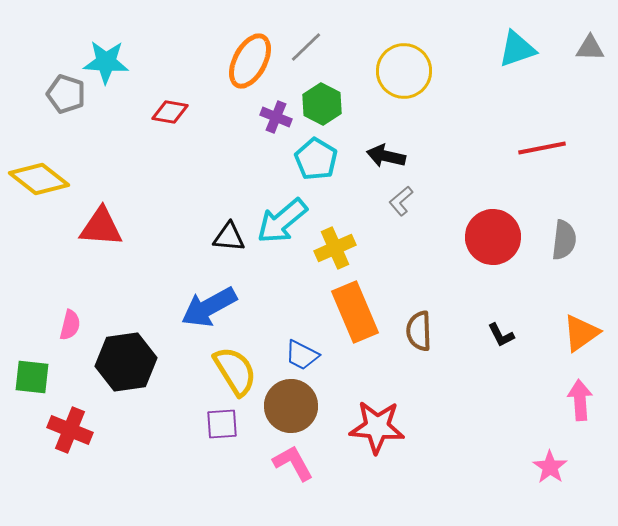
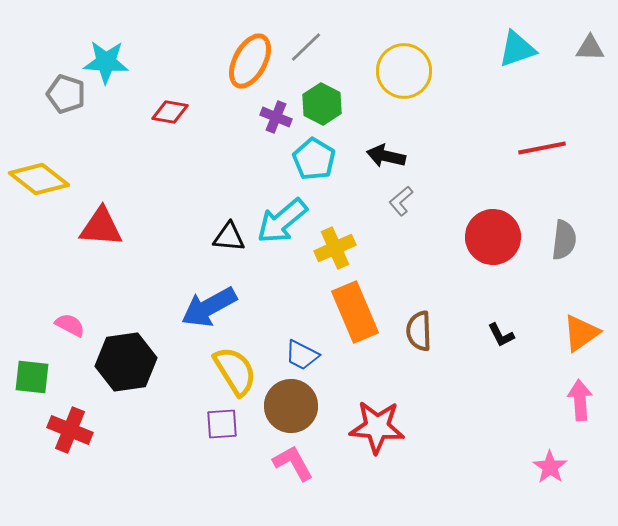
cyan pentagon: moved 2 px left
pink semicircle: rotated 76 degrees counterclockwise
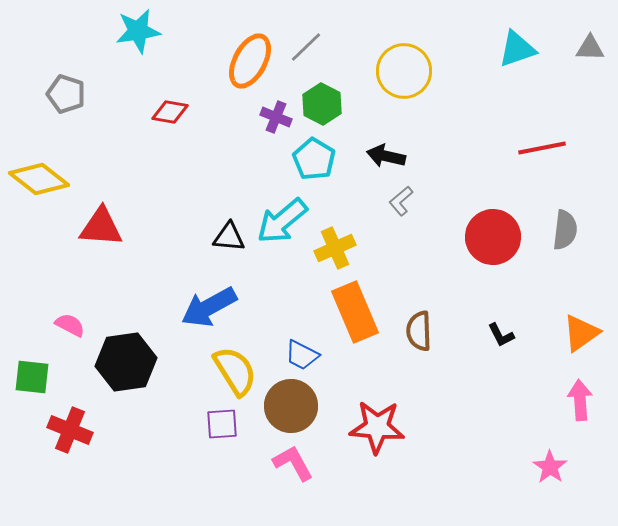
cyan star: moved 32 px right, 31 px up; rotated 12 degrees counterclockwise
gray semicircle: moved 1 px right, 10 px up
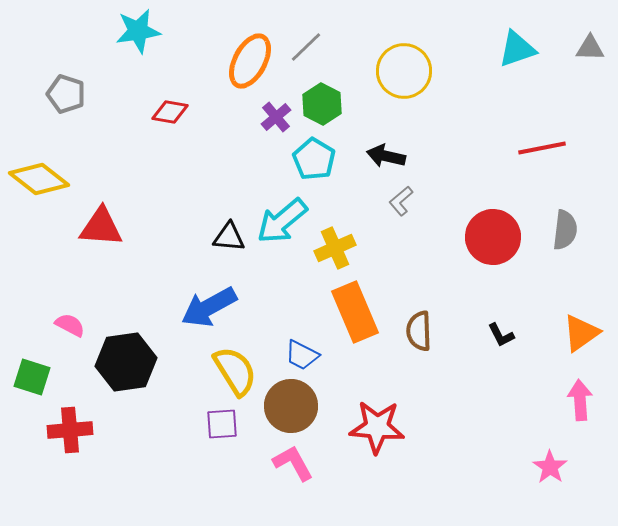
purple cross: rotated 28 degrees clockwise
green square: rotated 12 degrees clockwise
red cross: rotated 27 degrees counterclockwise
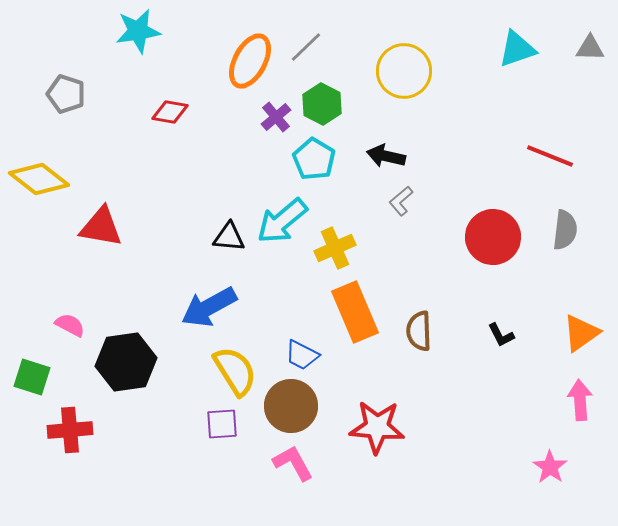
red line: moved 8 px right, 8 px down; rotated 33 degrees clockwise
red triangle: rotated 6 degrees clockwise
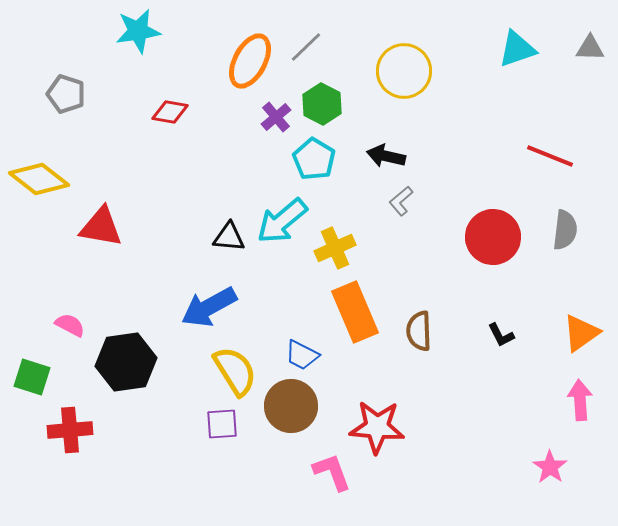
pink L-shape: moved 39 px right, 9 px down; rotated 9 degrees clockwise
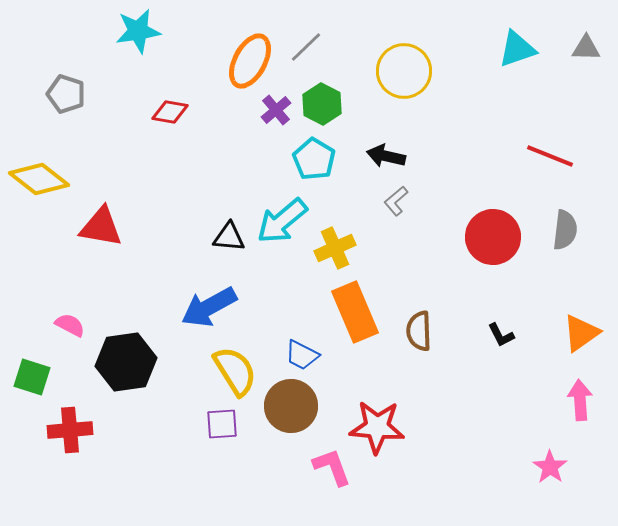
gray triangle: moved 4 px left
purple cross: moved 7 px up
gray L-shape: moved 5 px left
pink L-shape: moved 5 px up
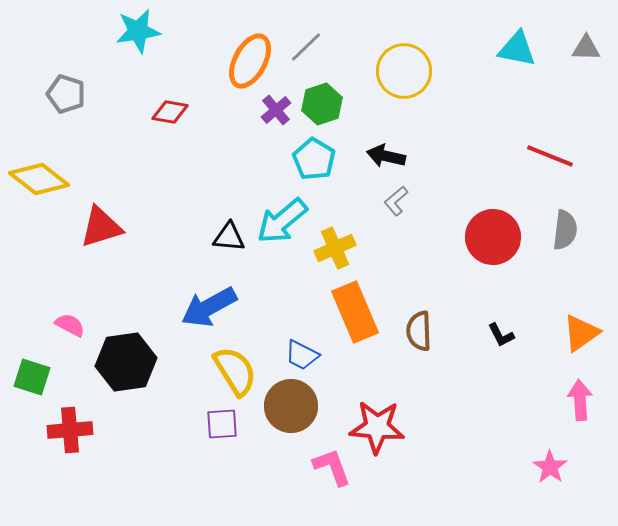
cyan triangle: rotated 30 degrees clockwise
green hexagon: rotated 15 degrees clockwise
red triangle: rotated 27 degrees counterclockwise
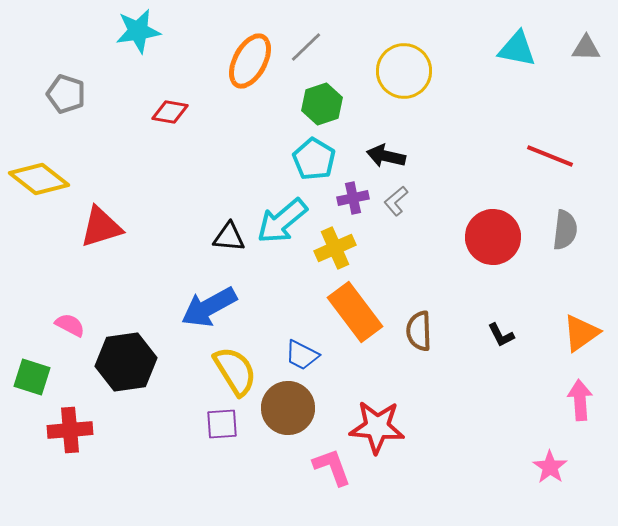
purple cross: moved 77 px right, 88 px down; rotated 28 degrees clockwise
orange rectangle: rotated 14 degrees counterclockwise
brown circle: moved 3 px left, 2 px down
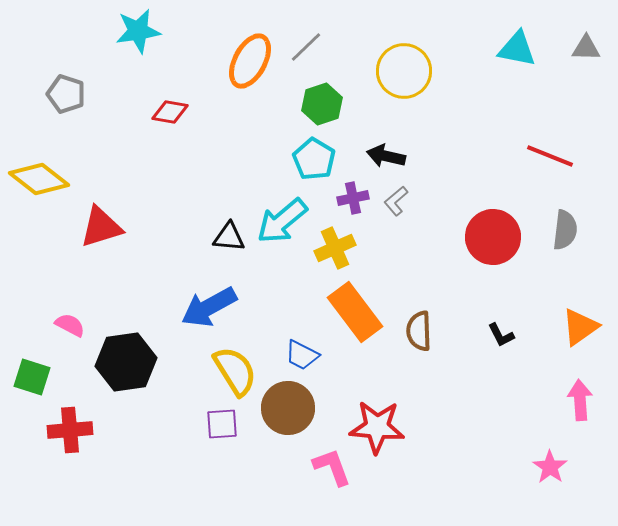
orange triangle: moved 1 px left, 6 px up
